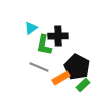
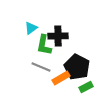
gray line: moved 2 px right
green rectangle: moved 3 px right, 2 px down; rotated 16 degrees clockwise
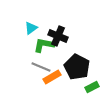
black cross: rotated 24 degrees clockwise
green L-shape: rotated 90 degrees clockwise
orange rectangle: moved 9 px left, 1 px up
green rectangle: moved 6 px right
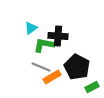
black cross: rotated 18 degrees counterclockwise
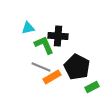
cyan triangle: moved 3 px left; rotated 24 degrees clockwise
green L-shape: rotated 55 degrees clockwise
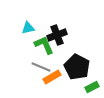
black cross: moved 1 px left, 1 px up; rotated 24 degrees counterclockwise
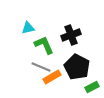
black cross: moved 14 px right
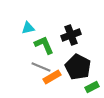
black pentagon: moved 1 px right
